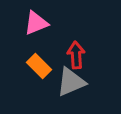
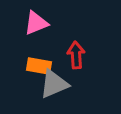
orange rectangle: rotated 35 degrees counterclockwise
gray triangle: moved 17 px left, 2 px down
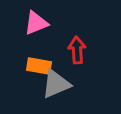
red arrow: moved 1 px right, 5 px up
gray triangle: moved 2 px right
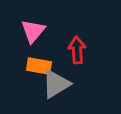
pink triangle: moved 3 px left, 8 px down; rotated 28 degrees counterclockwise
gray triangle: rotated 8 degrees counterclockwise
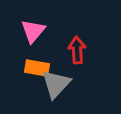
orange rectangle: moved 2 px left, 2 px down
gray triangle: rotated 16 degrees counterclockwise
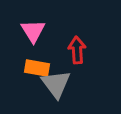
pink triangle: rotated 12 degrees counterclockwise
gray triangle: rotated 20 degrees counterclockwise
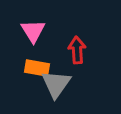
gray triangle: rotated 12 degrees clockwise
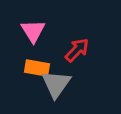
red arrow: rotated 48 degrees clockwise
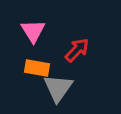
gray triangle: moved 2 px right, 4 px down
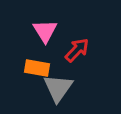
pink triangle: moved 12 px right
